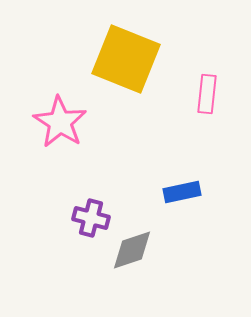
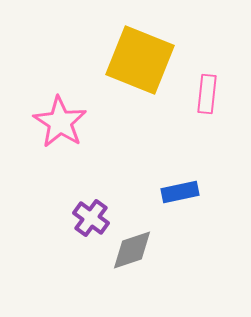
yellow square: moved 14 px right, 1 px down
blue rectangle: moved 2 px left
purple cross: rotated 21 degrees clockwise
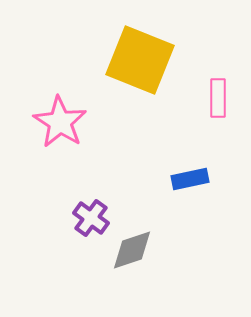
pink rectangle: moved 11 px right, 4 px down; rotated 6 degrees counterclockwise
blue rectangle: moved 10 px right, 13 px up
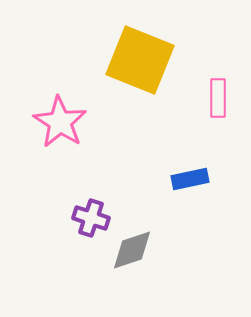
purple cross: rotated 18 degrees counterclockwise
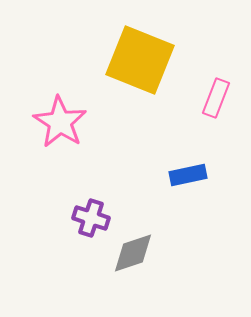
pink rectangle: moved 2 px left; rotated 21 degrees clockwise
blue rectangle: moved 2 px left, 4 px up
gray diamond: moved 1 px right, 3 px down
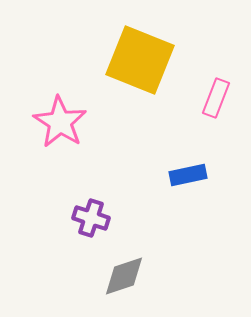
gray diamond: moved 9 px left, 23 px down
